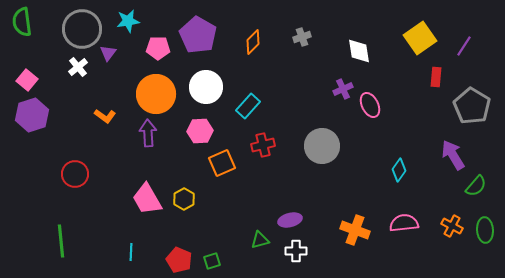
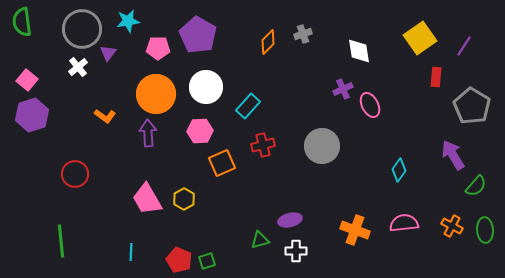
gray cross at (302, 37): moved 1 px right, 3 px up
orange diamond at (253, 42): moved 15 px right
green square at (212, 261): moved 5 px left
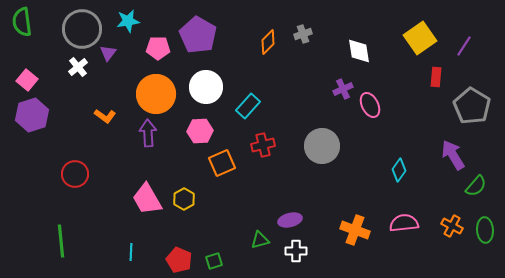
green square at (207, 261): moved 7 px right
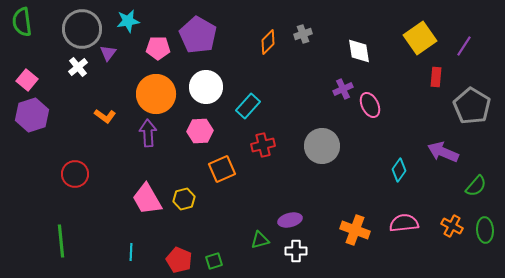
purple arrow at (453, 155): moved 10 px left, 3 px up; rotated 36 degrees counterclockwise
orange square at (222, 163): moved 6 px down
yellow hexagon at (184, 199): rotated 15 degrees clockwise
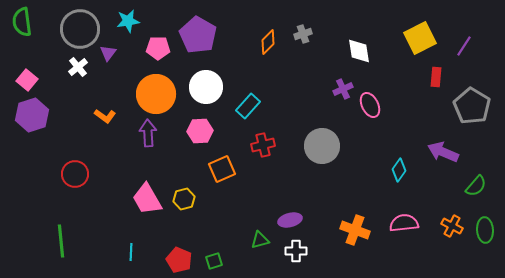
gray circle at (82, 29): moved 2 px left
yellow square at (420, 38): rotated 8 degrees clockwise
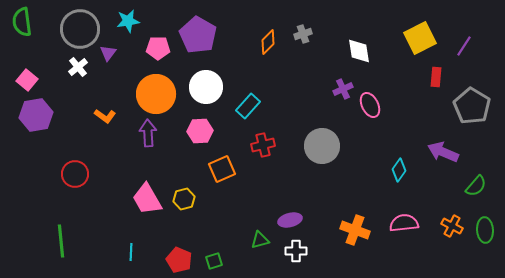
purple hexagon at (32, 115): moved 4 px right; rotated 8 degrees clockwise
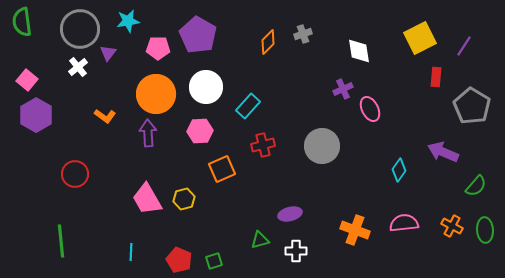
pink ellipse at (370, 105): moved 4 px down
purple hexagon at (36, 115): rotated 20 degrees counterclockwise
purple ellipse at (290, 220): moved 6 px up
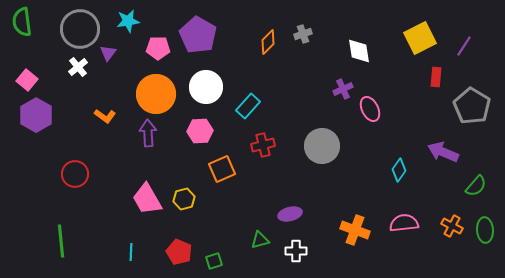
red pentagon at (179, 260): moved 8 px up
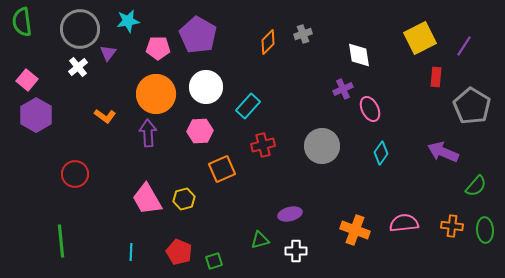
white diamond at (359, 51): moved 4 px down
cyan diamond at (399, 170): moved 18 px left, 17 px up
orange cross at (452, 226): rotated 20 degrees counterclockwise
